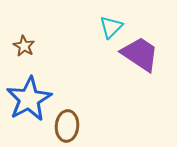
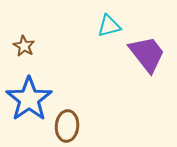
cyan triangle: moved 2 px left, 1 px up; rotated 30 degrees clockwise
purple trapezoid: moved 7 px right; rotated 18 degrees clockwise
blue star: rotated 6 degrees counterclockwise
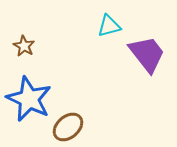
blue star: rotated 12 degrees counterclockwise
brown ellipse: moved 1 px right, 1 px down; rotated 44 degrees clockwise
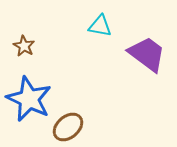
cyan triangle: moved 9 px left; rotated 25 degrees clockwise
purple trapezoid: rotated 15 degrees counterclockwise
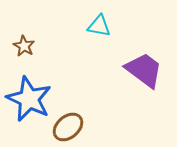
cyan triangle: moved 1 px left
purple trapezoid: moved 3 px left, 16 px down
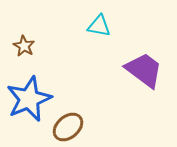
blue star: rotated 24 degrees clockwise
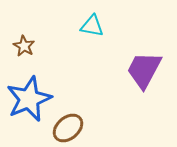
cyan triangle: moved 7 px left
purple trapezoid: rotated 99 degrees counterclockwise
brown ellipse: moved 1 px down
